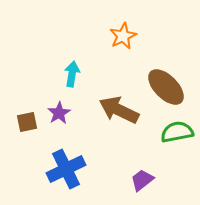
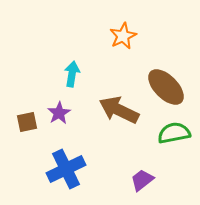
green semicircle: moved 3 px left, 1 px down
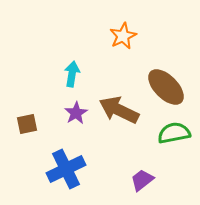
purple star: moved 17 px right
brown square: moved 2 px down
